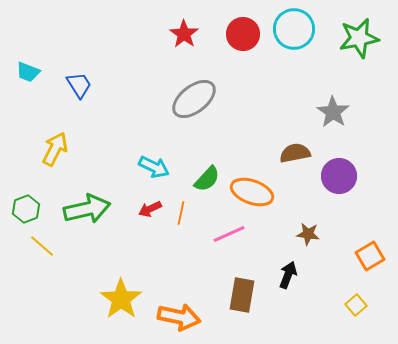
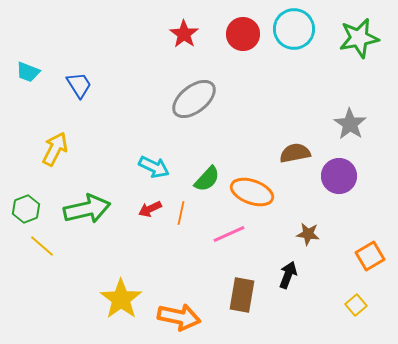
gray star: moved 17 px right, 12 px down
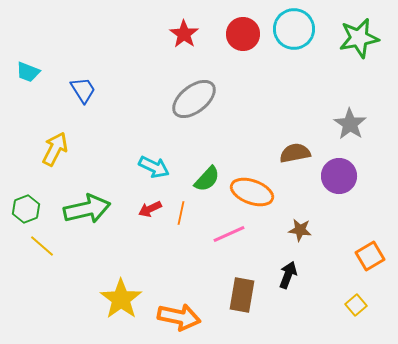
blue trapezoid: moved 4 px right, 5 px down
brown star: moved 8 px left, 4 px up
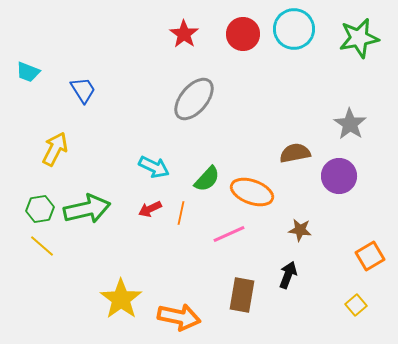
gray ellipse: rotated 12 degrees counterclockwise
green hexagon: moved 14 px right; rotated 12 degrees clockwise
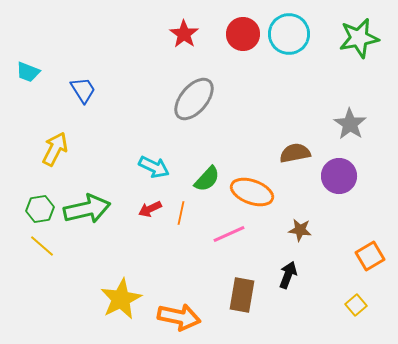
cyan circle: moved 5 px left, 5 px down
yellow star: rotated 9 degrees clockwise
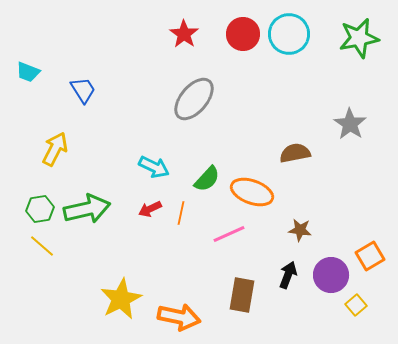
purple circle: moved 8 px left, 99 px down
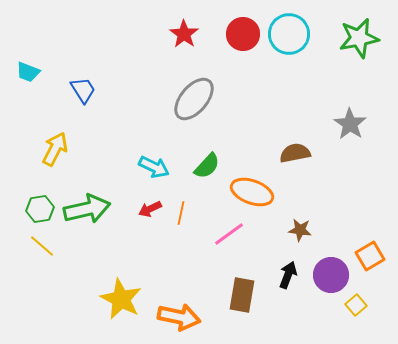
green semicircle: moved 13 px up
pink line: rotated 12 degrees counterclockwise
yellow star: rotated 18 degrees counterclockwise
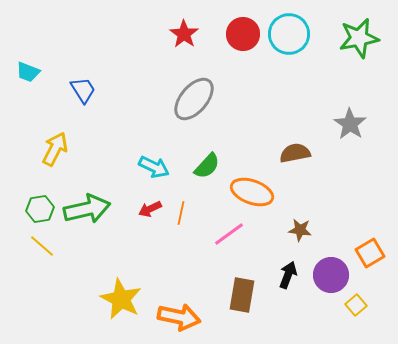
orange square: moved 3 px up
